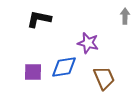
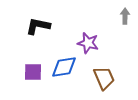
black L-shape: moved 1 px left, 7 px down
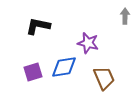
purple square: rotated 18 degrees counterclockwise
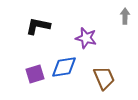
purple star: moved 2 px left, 5 px up
purple square: moved 2 px right, 2 px down
